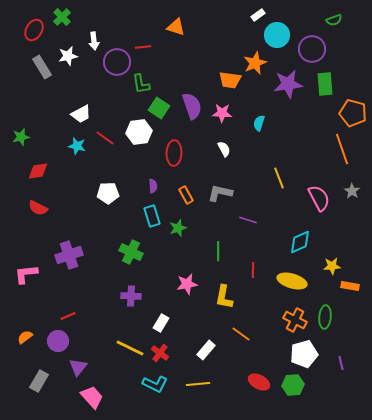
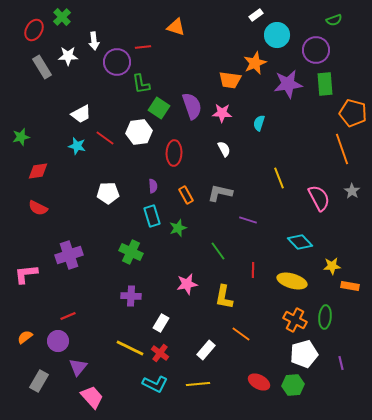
white rectangle at (258, 15): moved 2 px left
purple circle at (312, 49): moved 4 px right, 1 px down
white star at (68, 56): rotated 12 degrees clockwise
cyan diamond at (300, 242): rotated 70 degrees clockwise
green line at (218, 251): rotated 36 degrees counterclockwise
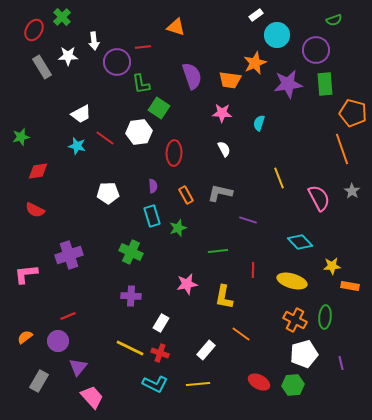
purple semicircle at (192, 106): moved 30 px up
red semicircle at (38, 208): moved 3 px left, 2 px down
green line at (218, 251): rotated 60 degrees counterclockwise
red cross at (160, 353): rotated 18 degrees counterclockwise
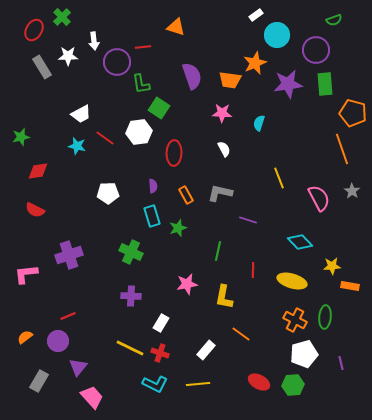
green line at (218, 251): rotated 72 degrees counterclockwise
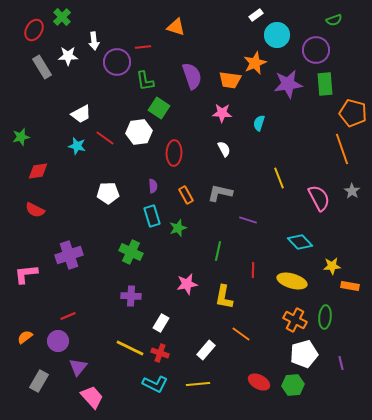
green L-shape at (141, 84): moved 4 px right, 3 px up
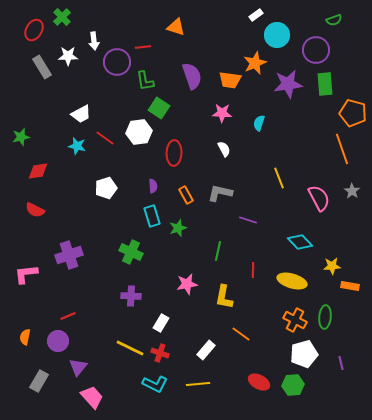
white pentagon at (108, 193): moved 2 px left, 5 px up; rotated 15 degrees counterclockwise
orange semicircle at (25, 337): rotated 42 degrees counterclockwise
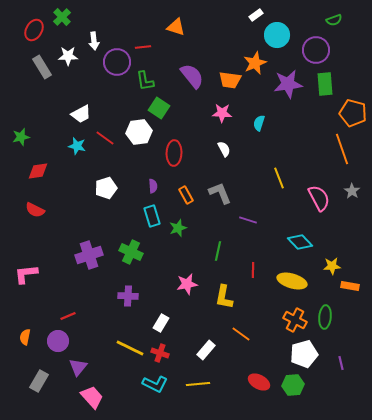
purple semicircle at (192, 76): rotated 20 degrees counterclockwise
gray L-shape at (220, 193): rotated 55 degrees clockwise
purple cross at (69, 255): moved 20 px right
purple cross at (131, 296): moved 3 px left
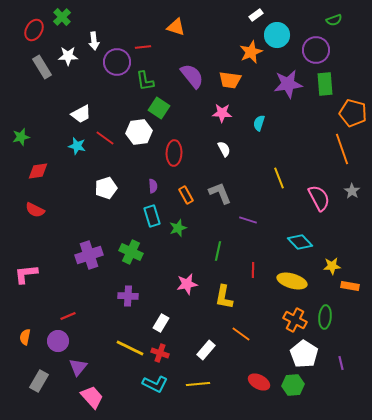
orange star at (255, 63): moved 4 px left, 11 px up
white pentagon at (304, 354): rotated 24 degrees counterclockwise
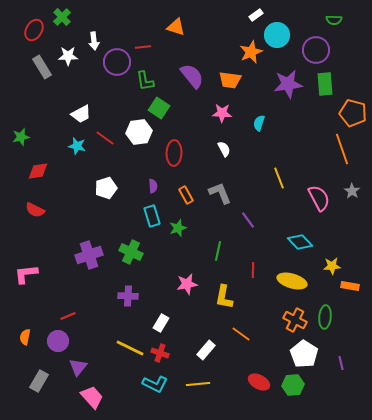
green semicircle at (334, 20): rotated 21 degrees clockwise
purple line at (248, 220): rotated 36 degrees clockwise
